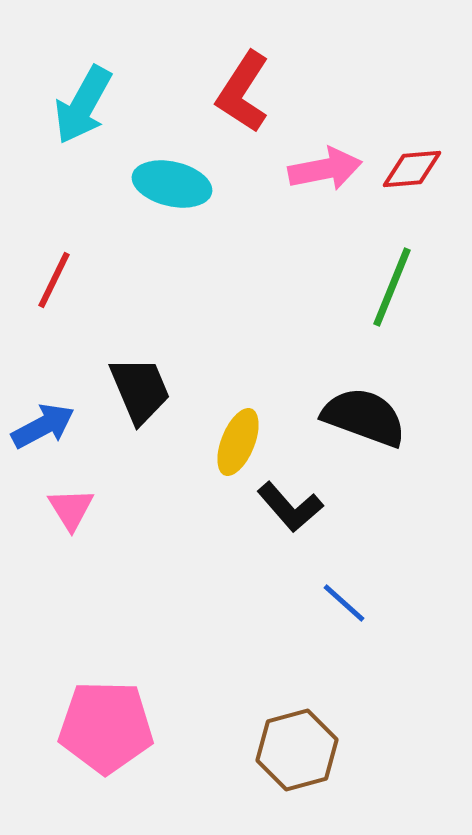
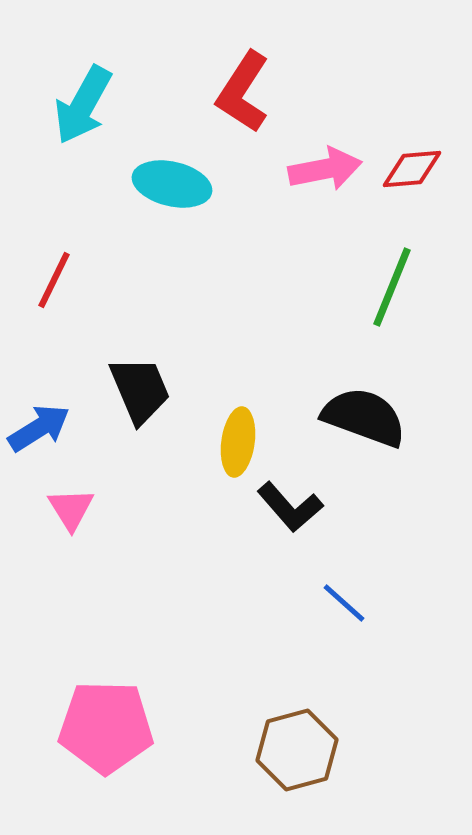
blue arrow: moved 4 px left, 2 px down; rotated 4 degrees counterclockwise
yellow ellipse: rotated 14 degrees counterclockwise
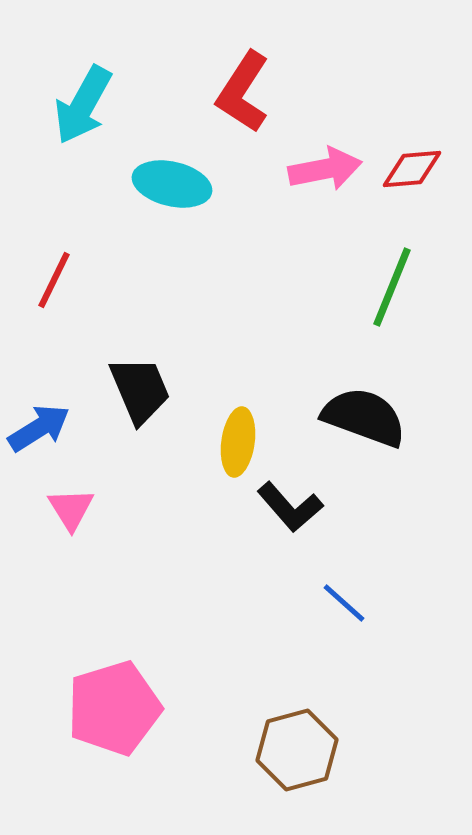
pink pentagon: moved 8 px right, 19 px up; rotated 18 degrees counterclockwise
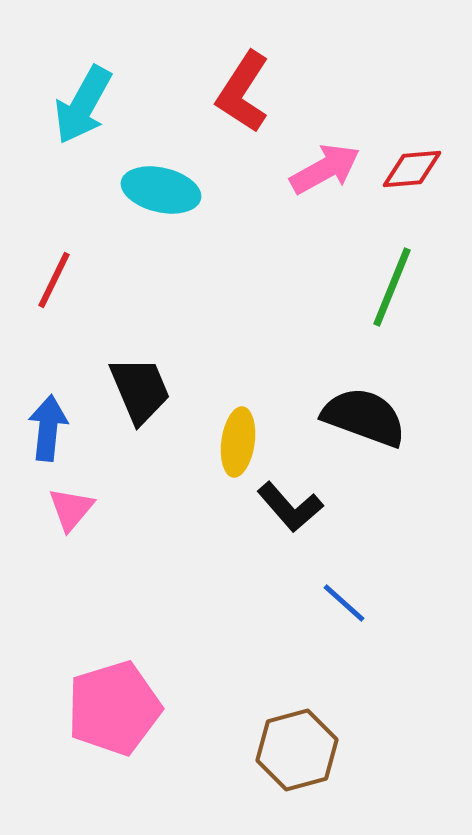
pink arrow: rotated 18 degrees counterclockwise
cyan ellipse: moved 11 px left, 6 px down
blue arrow: moved 9 px right; rotated 52 degrees counterclockwise
pink triangle: rotated 12 degrees clockwise
